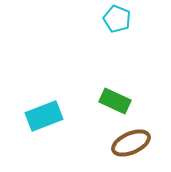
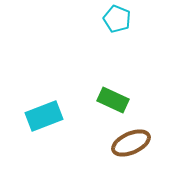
green rectangle: moved 2 px left, 1 px up
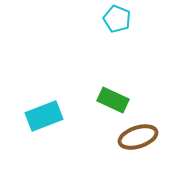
brown ellipse: moved 7 px right, 6 px up; rotated 6 degrees clockwise
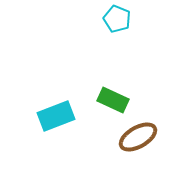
cyan rectangle: moved 12 px right
brown ellipse: rotated 12 degrees counterclockwise
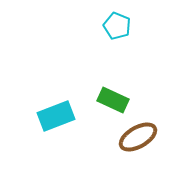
cyan pentagon: moved 7 px down
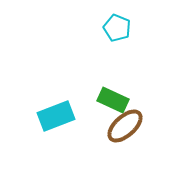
cyan pentagon: moved 2 px down
brown ellipse: moved 13 px left, 11 px up; rotated 12 degrees counterclockwise
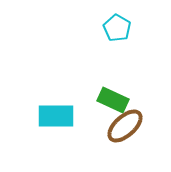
cyan pentagon: rotated 8 degrees clockwise
cyan rectangle: rotated 21 degrees clockwise
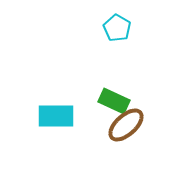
green rectangle: moved 1 px right, 1 px down
brown ellipse: moved 1 px right, 1 px up
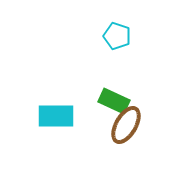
cyan pentagon: moved 8 px down; rotated 12 degrees counterclockwise
brown ellipse: rotated 18 degrees counterclockwise
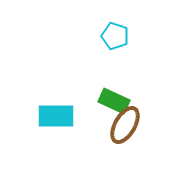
cyan pentagon: moved 2 px left
brown ellipse: moved 1 px left
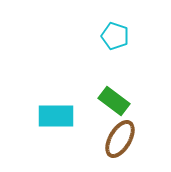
green rectangle: rotated 12 degrees clockwise
brown ellipse: moved 5 px left, 14 px down
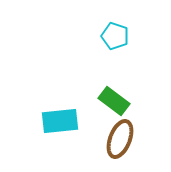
cyan rectangle: moved 4 px right, 5 px down; rotated 6 degrees counterclockwise
brown ellipse: rotated 9 degrees counterclockwise
